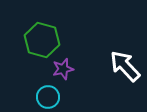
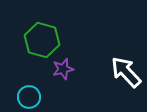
white arrow: moved 1 px right, 6 px down
cyan circle: moved 19 px left
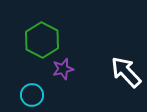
green hexagon: rotated 12 degrees clockwise
cyan circle: moved 3 px right, 2 px up
